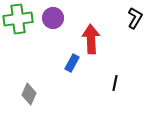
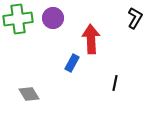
gray diamond: rotated 55 degrees counterclockwise
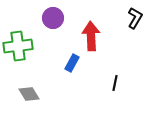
green cross: moved 27 px down
red arrow: moved 3 px up
